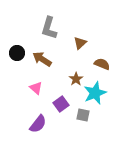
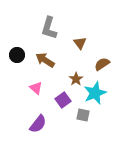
brown triangle: rotated 24 degrees counterclockwise
black circle: moved 2 px down
brown arrow: moved 3 px right, 1 px down
brown semicircle: rotated 56 degrees counterclockwise
purple square: moved 2 px right, 4 px up
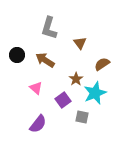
gray square: moved 1 px left, 2 px down
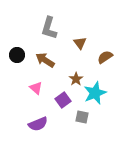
brown semicircle: moved 3 px right, 7 px up
purple semicircle: rotated 30 degrees clockwise
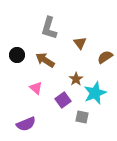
purple semicircle: moved 12 px left
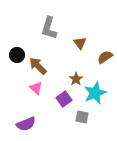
brown arrow: moved 7 px left, 6 px down; rotated 12 degrees clockwise
purple square: moved 1 px right, 1 px up
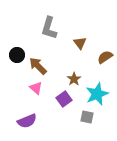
brown star: moved 2 px left
cyan star: moved 2 px right, 1 px down
gray square: moved 5 px right
purple semicircle: moved 1 px right, 3 px up
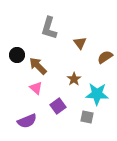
cyan star: rotated 25 degrees clockwise
purple square: moved 6 px left, 7 px down
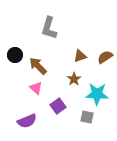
brown triangle: moved 13 px down; rotated 48 degrees clockwise
black circle: moved 2 px left
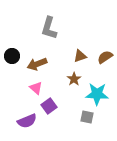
black circle: moved 3 px left, 1 px down
brown arrow: moved 1 px left, 2 px up; rotated 66 degrees counterclockwise
purple square: moved 9 px left
